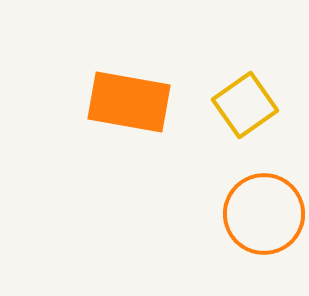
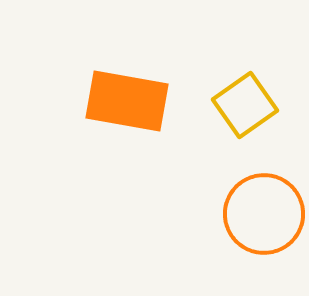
orange rectangle: moved 2 px left, 1 px up
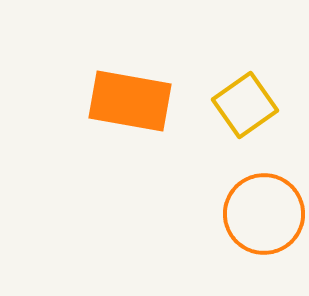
orange rectangle: moved 3 px right
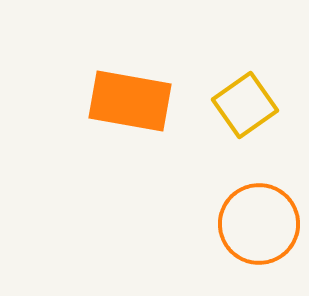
orange circle: moved 5 px left, 10 px down
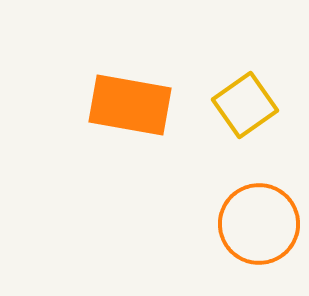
orange rectangle: moved 4 px down
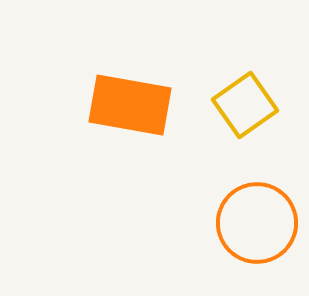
orange circle: moved 2 px left, 1 px up
